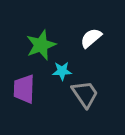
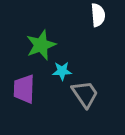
white semicircle: moved 7 px right, 23 px up; rotated 125 degrees clockwise
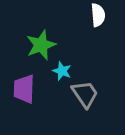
cyan star: rotated 24 degrees clockwise
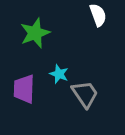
white semicircle: rotated 15 degrees counterclockwise
green star: moved 6 px left, 12 px up
cyan star: moved 3 px left, 3 px down
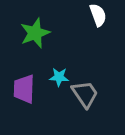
cyan star: moved 3 px down; rotated 18 degrees counterclockwise
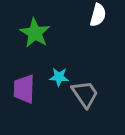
white semicircle: rotated 35 degrees clockwise
green star: rotated 20 degrees counterclockwise
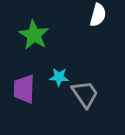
green star: moved 1 px left, 2 px down
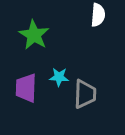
white semicircle: rotated 10 degrees counterclockwise
purple trapezoid: moved 2 px right, 1 px up
gray trapezoid: rotated 36 degrees clockwise
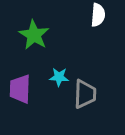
purple trapezoid: moved 6 px left, 1 px down
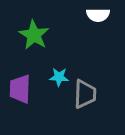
white semicircle: rotated 85 degrees clockwise
